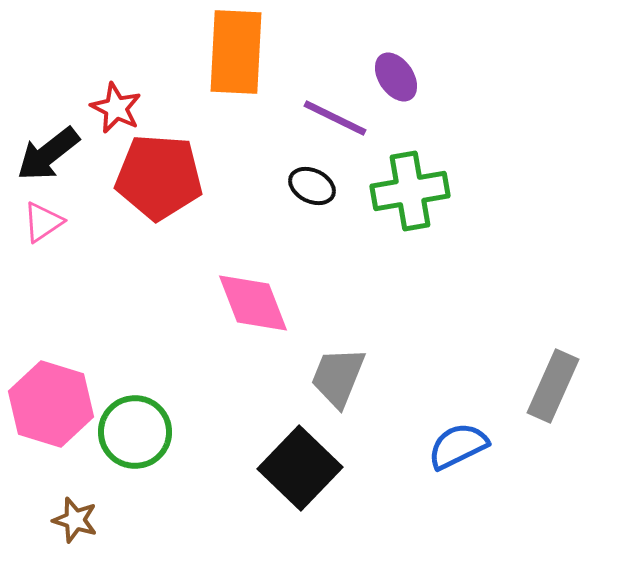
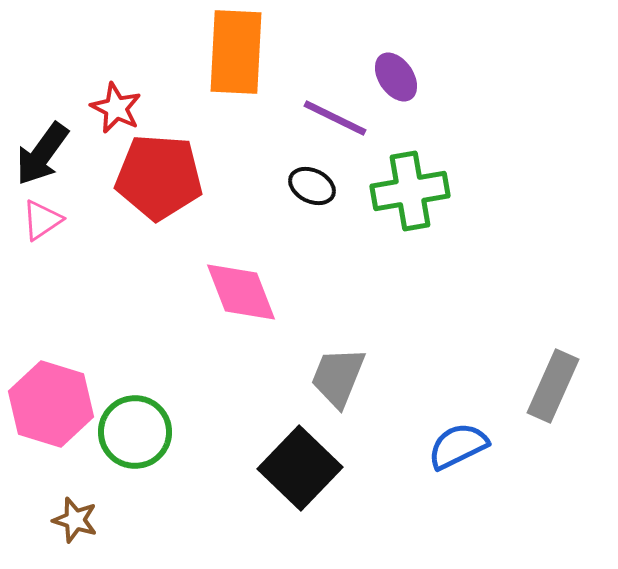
black arrow: moved 6 px left; rotated 16 degrees counterclockwise
pink triangle: moved 1 px left, 2 px up
pink diamond: moved 12 px left, 11 px up
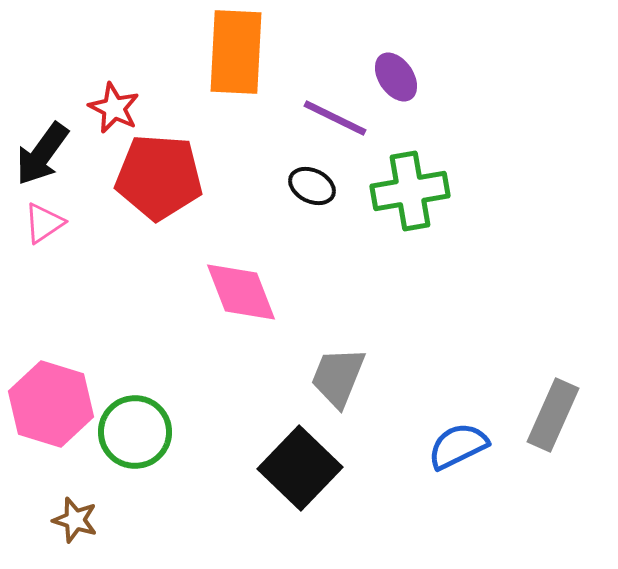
red star: moved 2 px left
pink triangle: moved 2 px right, 3 px down
gray rectangle: moved 29 px down
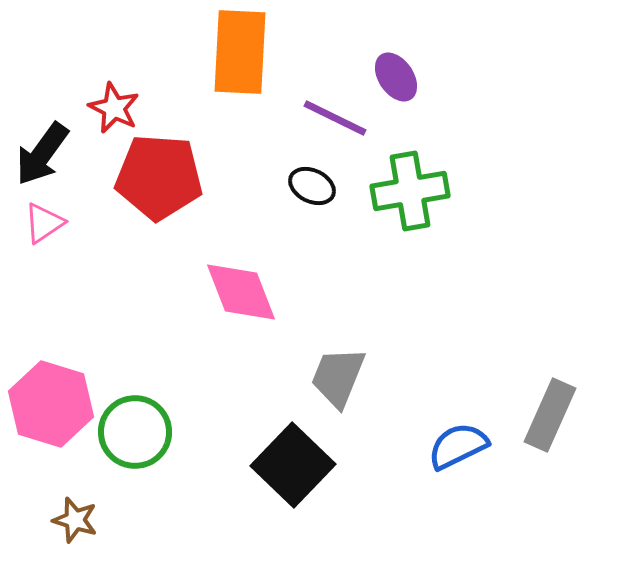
orange rectangle: moved 4 px right
gray rectangle: moved 3 px left
black square: moved 7 px left, 3 px up
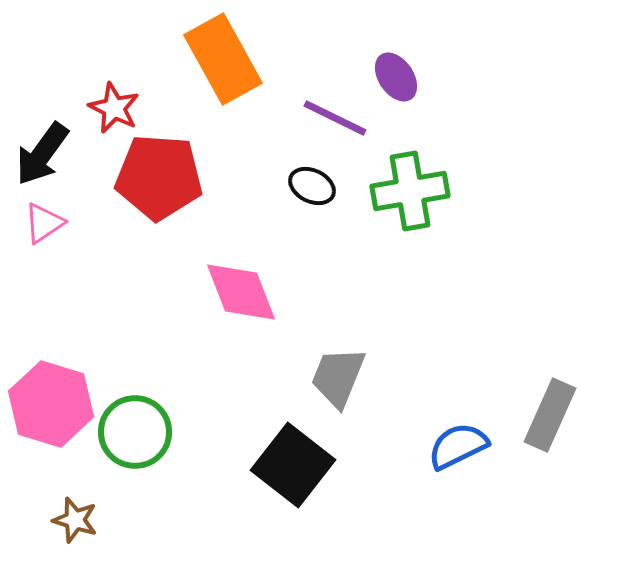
orange rectangle: moved 17 px left, 7 px down; rotated 32 degrees counterclockwise
black square: rotated 6 degrees counterclockwise
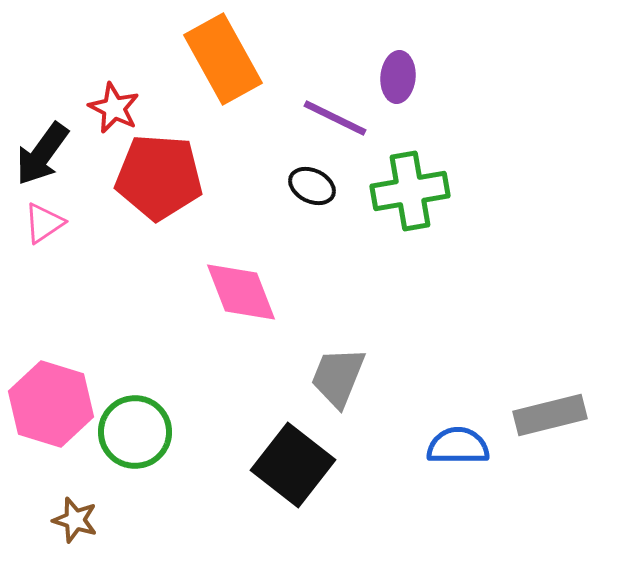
purple ellipse: moved 2 px right; rotated 39 degrees clockwise
gray rectangle: rotated 52 degrees clockwise
blue semicircle: rotated 26 degrees clockwise
